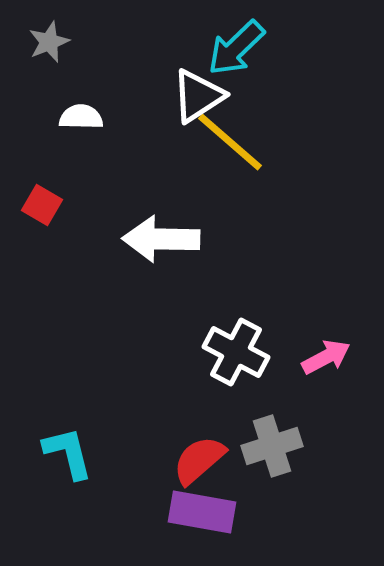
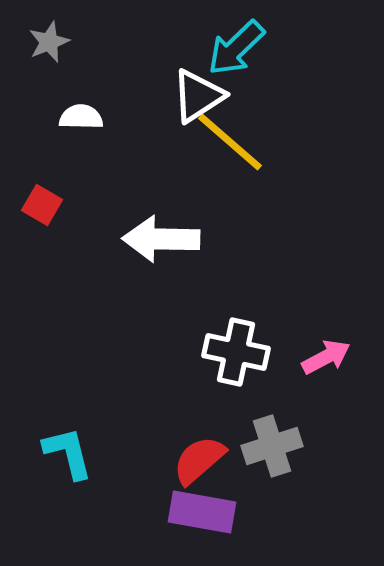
white cross: rotated 16 degrees counterclockwise
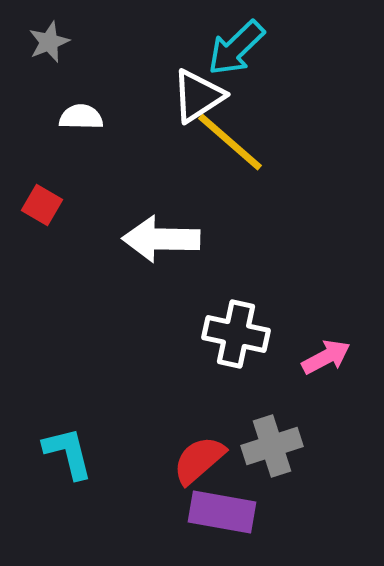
white cross: moved 18 px up
purple rectangle: moved 20 px right
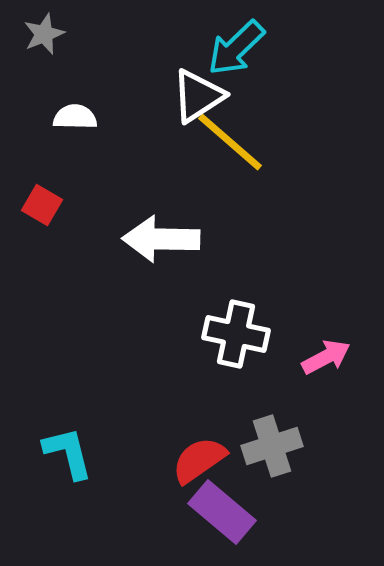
gray star: moved 5 px left, 8 px up
white semicircle: moved 6 px left
red semicircle: rotated 6 degrees clockwise
purple rectangle: rotated 30 degrees clockwise
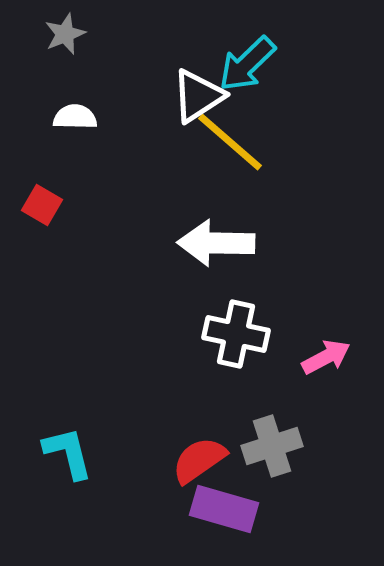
gray star: moved 21 px right
cyan arrow: moved 11 px right, 16 px down
white arrow: moved 55 px right, 4 px down
purple rectangle: moved 2 px right, 3 px up; rotated 24 degrees counterclockwise
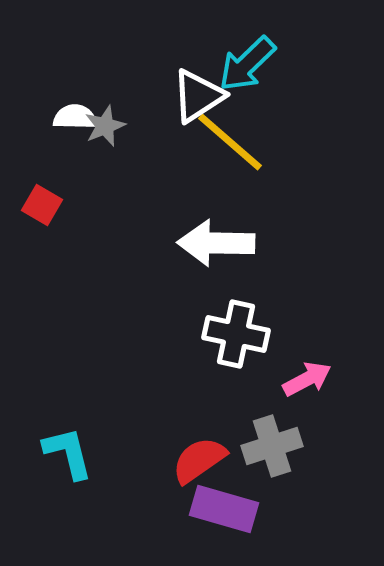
gray star: moved 40 px right, 92 px down
pink arrow: moved 19 px left, 22 px down
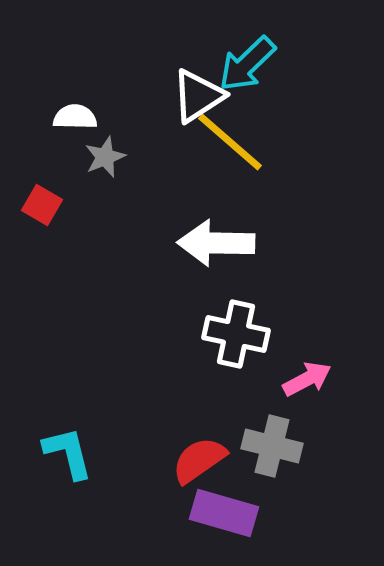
gray star: moved 31 px down
gray cross: rotated 32 degrees clockwise
purple rectangle: moved 4 px down
